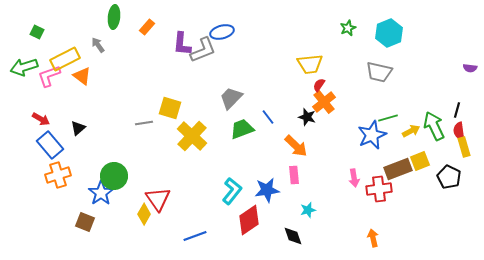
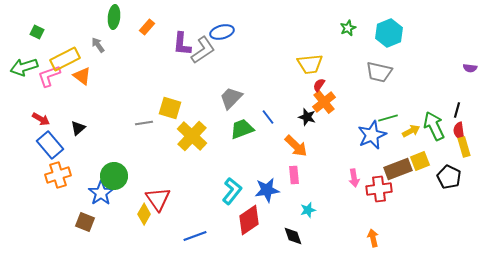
gray L-shape at (203, 50): rotated 12 degrees counterclockwise
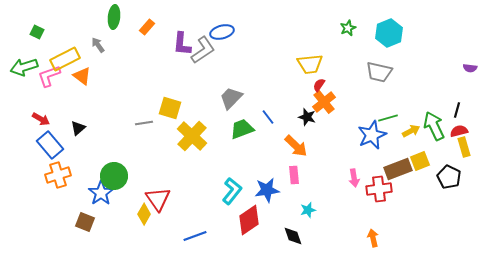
red semicircle at (459, 131): rotated 84 degrees clockwise
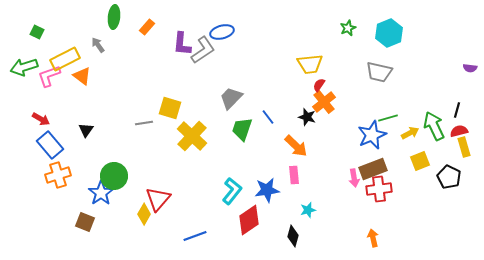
black triangle at (78, 128): moved 8 px right, 2 px down; rotated 14 degrees counterclockwise
green trapezoid at (242, 129): rotated 50 degrees counterclockwise
yellow arrow at (411, 131): moved 1 px left, 2 px down
brown rectangle at (398, 169): moved 25 px left
red triangle at (158, 199): rotated 16 degrees clockwise
black diamond at (293, 236): rotated 35 degrees clockwise
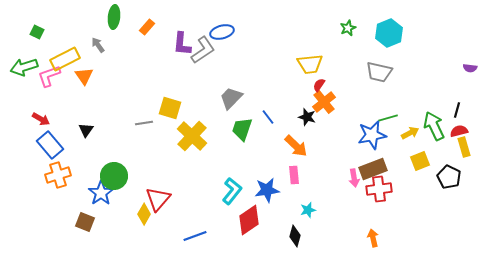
orange triangle at (82, 76): moved 2 px right; rotated 18 degrees clockwise
blue star at (372, 135): rotated 12 degrees clockwise
black diamond at (293, 236): moved 2 px right
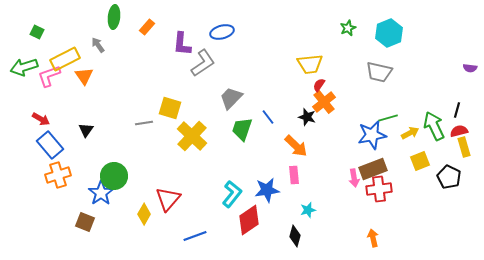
gray L-shape at (203, 50): moved 13 px down
cyan L-shape at (232, 191): moved 3 px down
red triangle at (158, 199): moved 10 px right
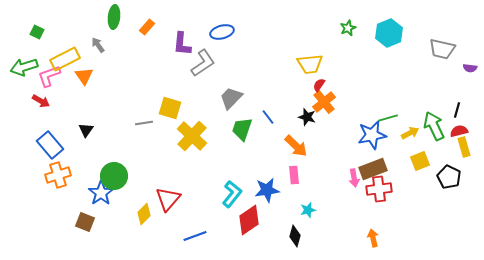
gray trapezoid at (379, 72): moved 63 px right, 23 px up
red arrow at (41, 119): moved 18 px up
yellow diamond at (144, 214): rotated 15 degrees clockwise
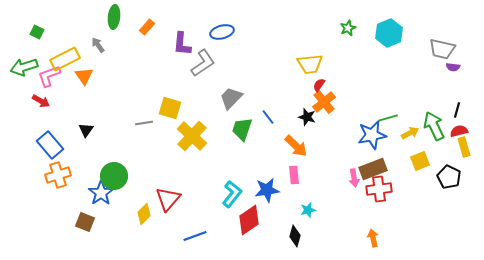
purple semicircle at (470, 68): moved 17 px left, 1 px up
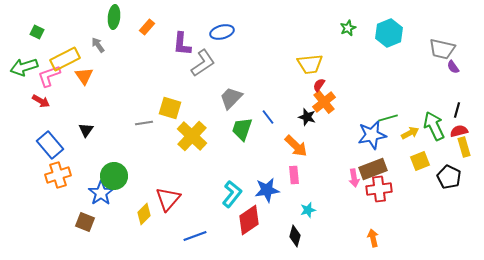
purple semicircle at (453, 67): rotated 48 degrees clockwise
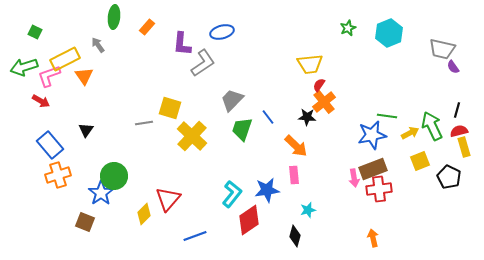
green square at (37, 32): moved 2 px left
gray trapezoid at (231, 98): moved 1 px right, 2 px down
black star at (307, 117): rotated 12 degrees counterclockwise
green line at (388, 118): moved 1 px left, 2 px up; rotated 24 degrees clockwise
green arrow at (434, 126): moved 2 px left
